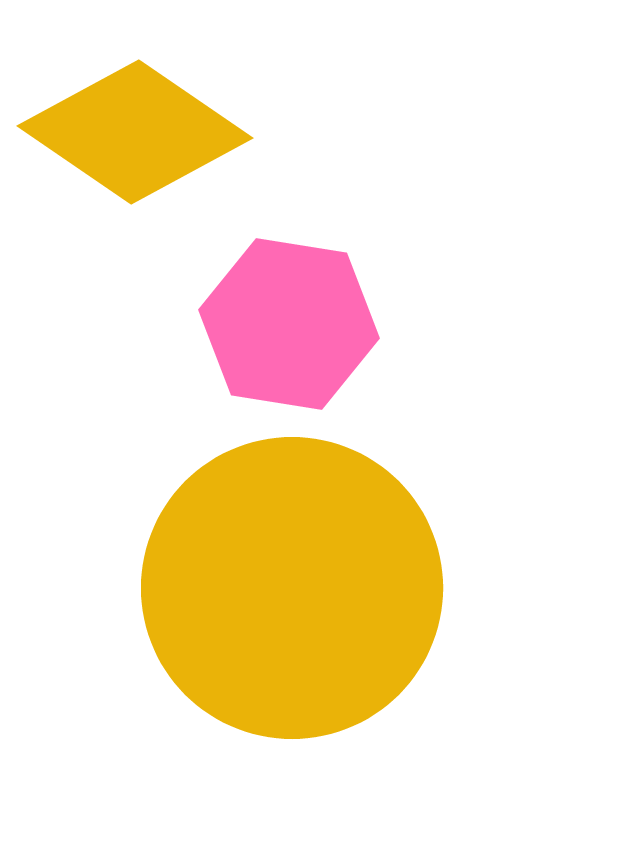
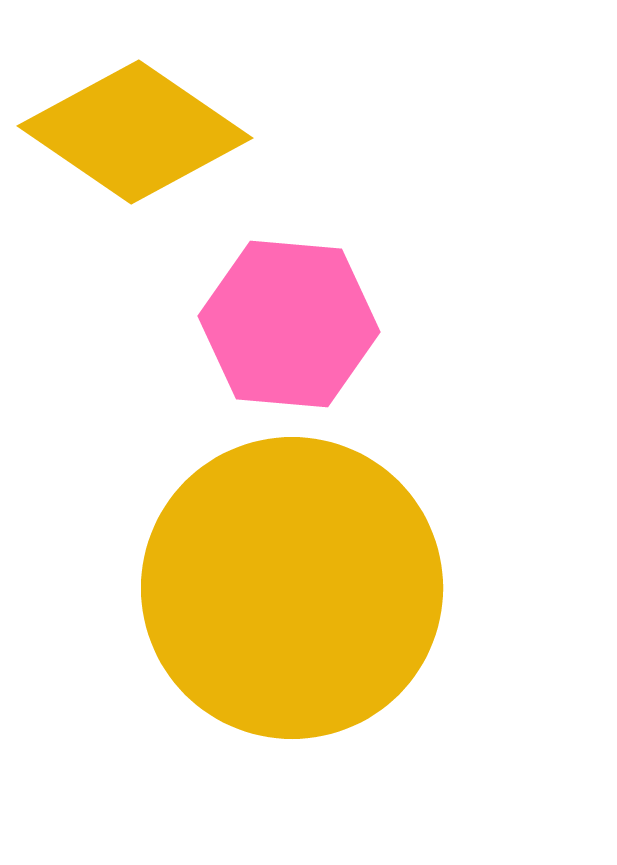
pink hexagon: rotated 4 degrees counterclockwise
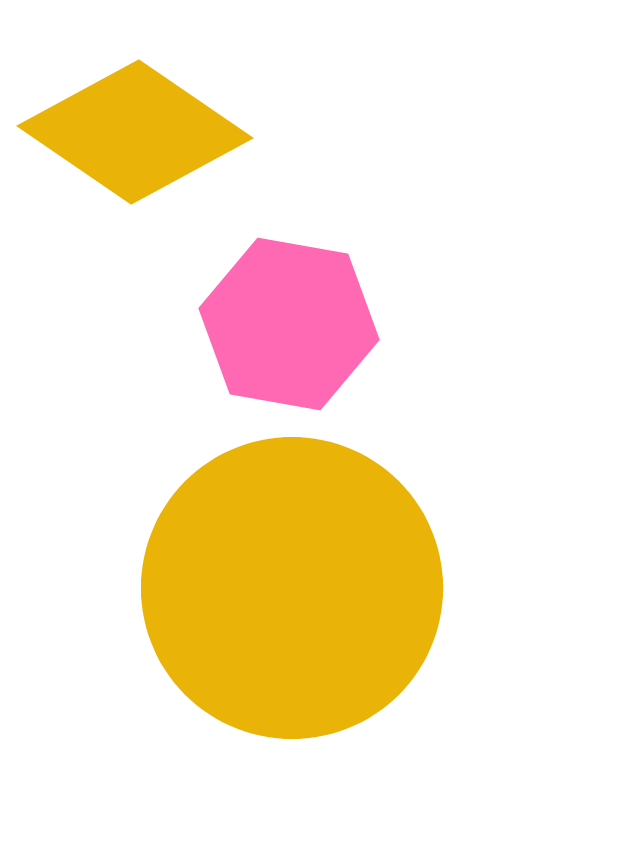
pink hexagon: rotated 5 degrees clockwise
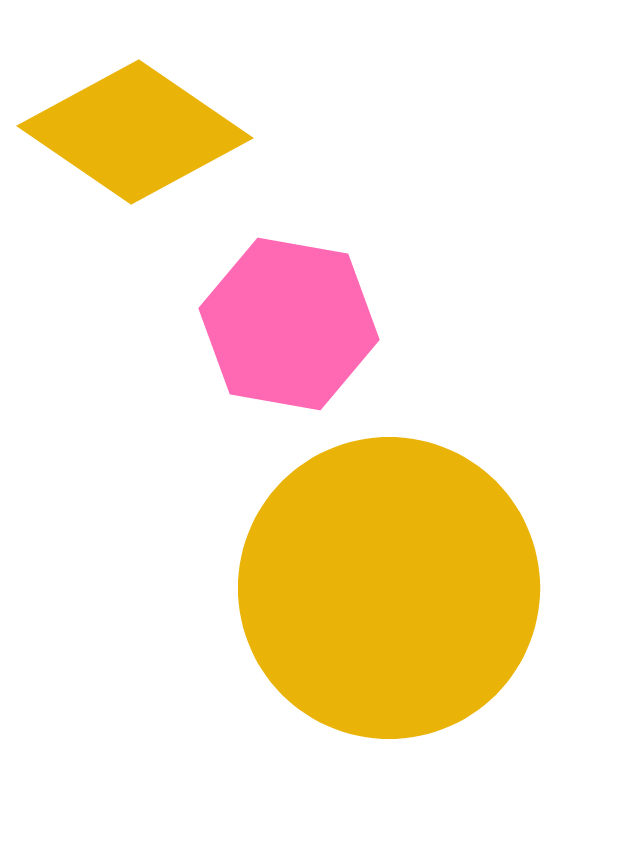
yellow circle: moved 97 px right
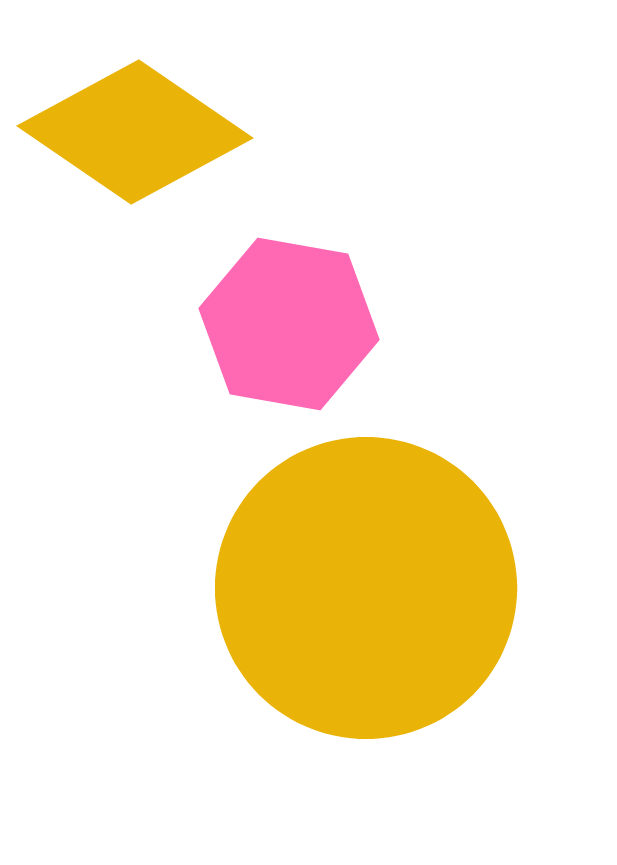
yellow circle: moved 23 px left
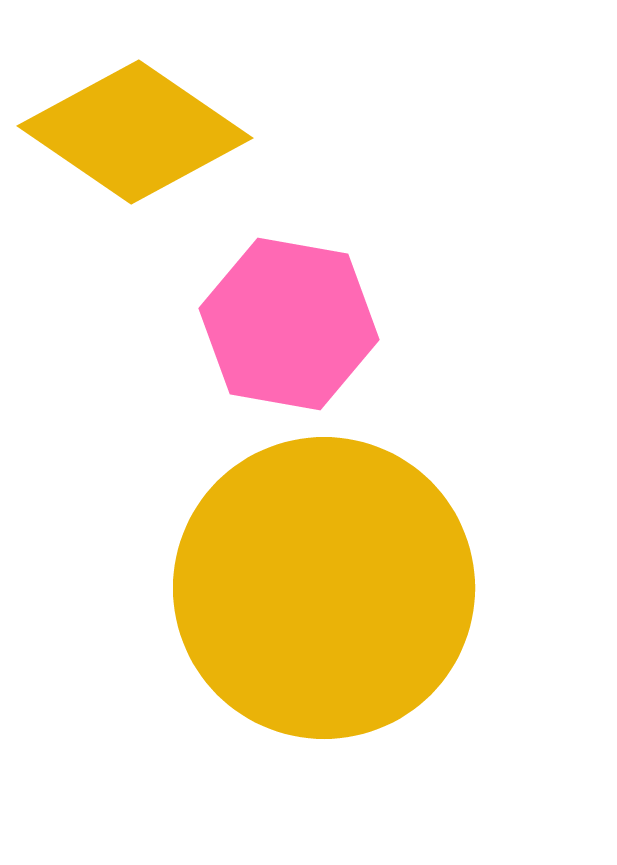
yellow circle: moved 42 px left
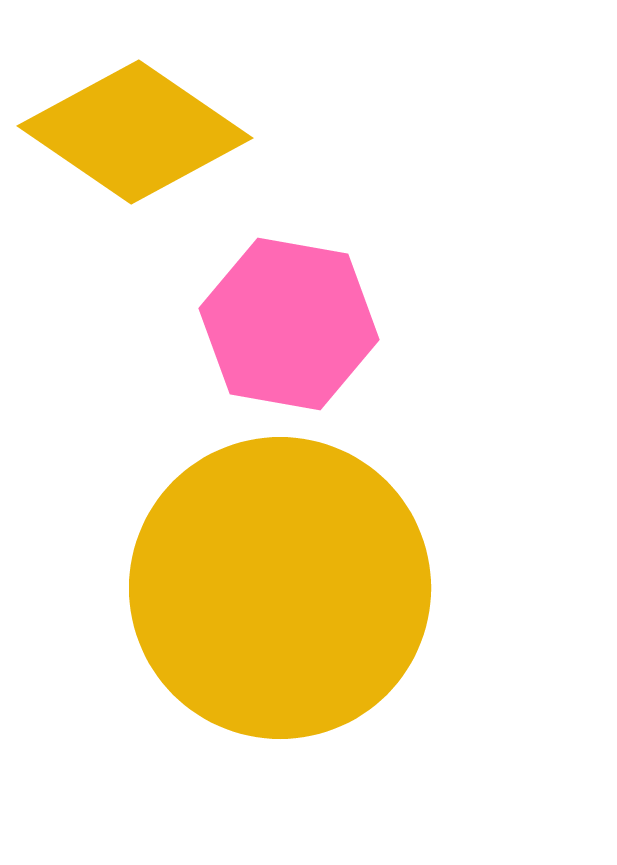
yellow circle: moved 44 px left
